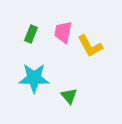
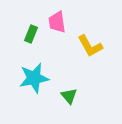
pink trapezoid: moved 6 px left, 10 px up; rotated 20 degrees counterclockwise
cyan star: rotated 12 degrees counterclockwise
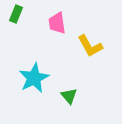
pink trapezoid: moved 1 px down
green rectangle: moved 15 px left, 20 px up
cyan star: rotated 16 degrees counterclockwise
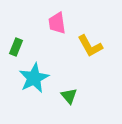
green rectangle: moved 33 px down
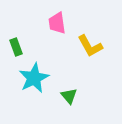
green rectangle: rotated 42 degrees counterclockwise
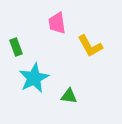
green triangle: rotated 42 degrees counterclockwise
